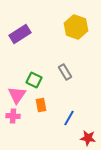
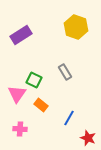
purple rectangle: moved 1 px right, 1 px down
pink triangle: moved 1 px up
orange rectangle: rotated 40 degrees counterclockwise
pink cross: moved 7 px right, 13 px down
red star: rotated 14 degrees clockwise
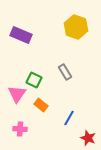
purple rectangle: rotated 55 degrees clockwise
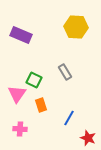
yellow hexagon: rotated 15 degrees counterclockwise
orange rectangle: rotated 32 degrees clockwise
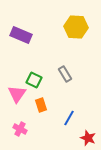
gray rectangle: moved 2 px down
pink cross: rotated 24 degrees clockwise
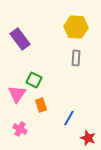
purple rectangle: moved 1 px left, 4 px down; rotated 30 degrees clockwise
gray rectangle: moved 11 px right, 16 px up; rotated 35 degrees clockwise
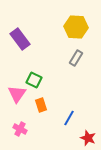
gray rectangle: rotated 28 degrees clockwise
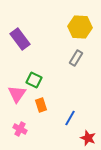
yellow hexagon: moved 4 px right
blue line: moved 1 px right
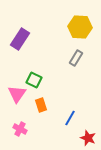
purple rectangle: rotated 70 degrees clockwise
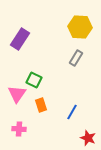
blue line: moved 2 px right, 6 px up
pink cross: moved 1 px left; rotated 24 degrees counterclockwise
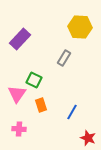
purple rectangle: rotated 10 degrees clockwise
gray rectangle: moved 12 px left
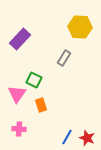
blue line: moved 5 px left, 25 px down
red star: moved 1 px left
